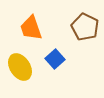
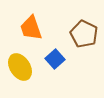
brown pentagon: moved 1 px left, 7 px down
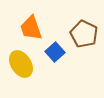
blue square: moved 7 px up
yellow ellipse: moved 1 px right, 3 px up
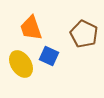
blue square: moved 6 px left, 4 px down; rotated 24 degrees counterclockwise
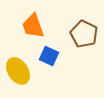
orange trapezoid: moved 2 px right, 2 px up
yellow ellipse: moved 3 px left, 7 px down
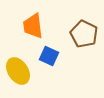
orange trapezoid: rotated 12 degrees clockwise
